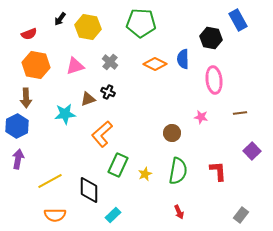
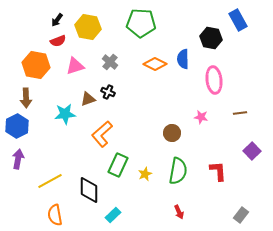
black arrow: moved 3 px left, 1 px down
red semicircle: moved 29 px right, 7 px down
orange semicircle: rotated 80 degrees clockwise
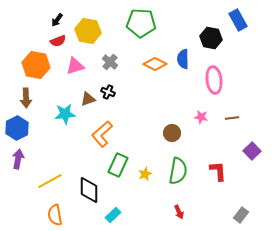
yellow hexagon: moved 4 px down
brown line: moved 8 px left, 5 px down
blue hexagon: moved 2 px down
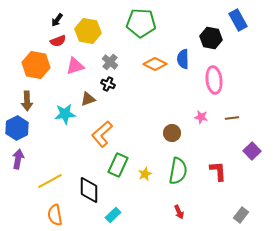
black cross: moved 8 px up
brown arrow: moved 1 px right, 3 px down
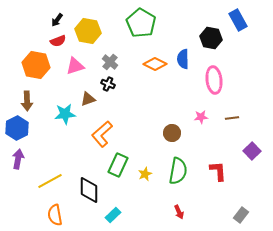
green pentagon: rotated 28 degrees clockwise
pink star: rotated 16 degrees counterclockwise
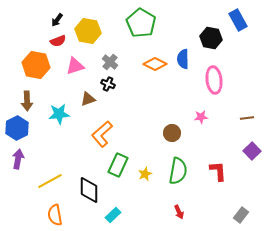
cyan star: moved 6 px left
brown line: moved 15 px right
